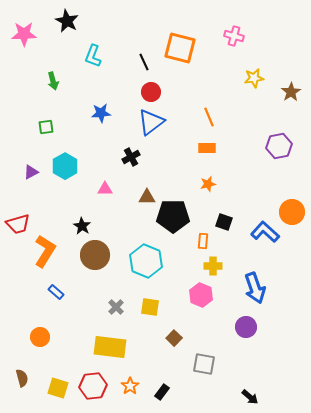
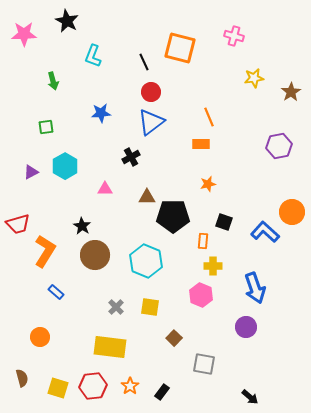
orange rectangle at (207, 148): moved 6 px left, 4 px up
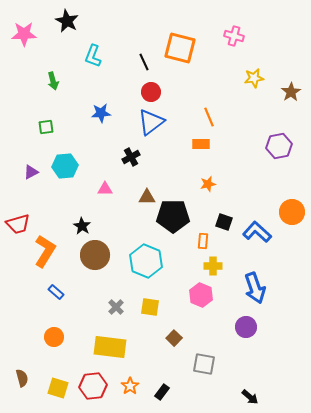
cyan hexagon at (65, 166): rotated 25 degrees clockwise
blue L-shape at (265, 232): moved 8 px left
orange circle at (40, 337): moved 14 px right
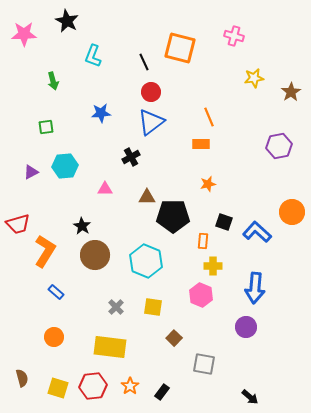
blue arrow at (255, 288): rotated 24 degrees clockwise
yellow square at (150, 307): moved 3 px right
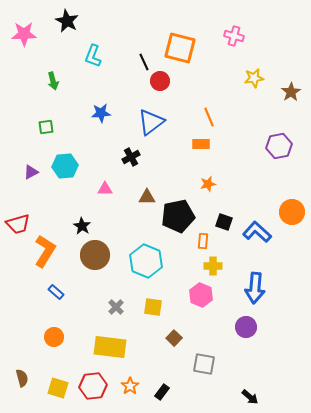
red circle at (151, 92): moved 9 px right, 11 px up
black pentagon at (173, 216): moved 5 px right; rotated 12 degrees counterclockwise
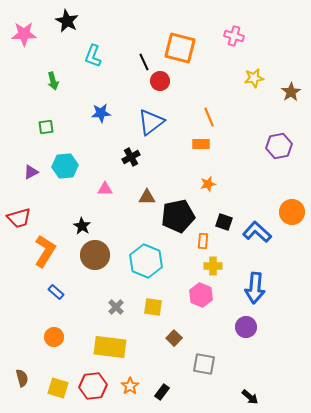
red trapezoid at (18, 224): moved 1 px right, 6 px up
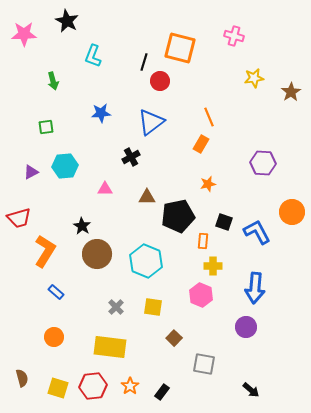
black line at (144, 62): rotated 42 degrees clockwise
orange rectangle at (201, 144): rotated 60 degrees counterclockwise
purple hexagon at (279, 146): moved 16 px left, 17 px down; rotated 15 degrees clockwise
blue L-shape at (257, 232): rotated 20 degrees clockwise
brown circle at (95, 255): moved 2 px right, 1 px up
black arrow at (250, 397): moved 1 px right, 7 px up
